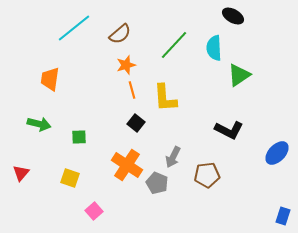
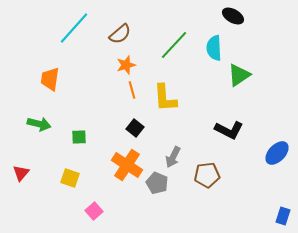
cyan line: rotated 9 degrees counterclockwise
black square: moved 1 px left, 5 px down
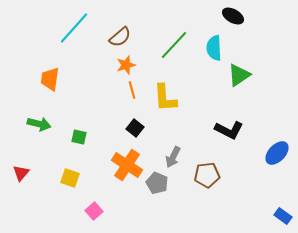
brown semicircle: moved 3 px down
green square: rotated 14 degrees clockwise
blue rectangle: rotated 72 degrees counterclockwise
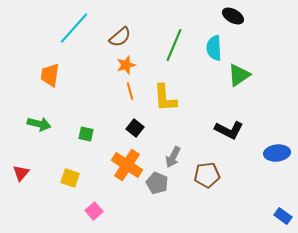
green line: rotated 20 degrees counterclockwise
orange trapezoid: moved 4 px up
orange line: moved 2 px left, 1 px down
green square: moved 7 px right, 3 px up
blue ellipse: rotated 40 degrees clockwise
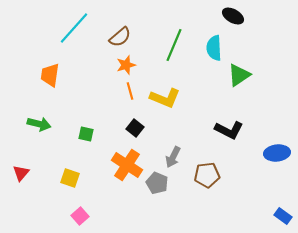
yellow L-shape: rotated 64 degrees counterclockwise
pink square: moved 14 px left, 5 px down
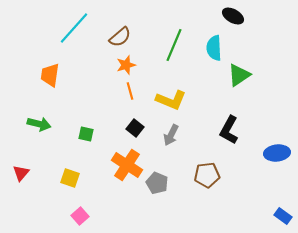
yellow L-shape: moved 6 px right, 2 px down
black L-shape: rotated 92 degrees clockwise
gray arrow: moved 2 px left, 22 px up
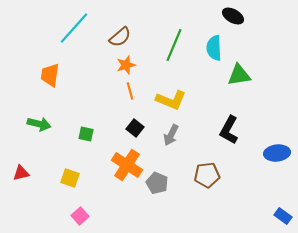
green triangle: rotated 25 degrees clockwise
red triangle: rotated 36 degrees clockwise
